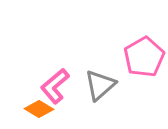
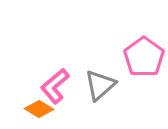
pink pentagon: rotated 6 degrees counterclockwise
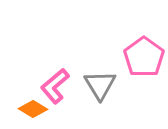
gray triangle: rotated 20 degrees counterclockwise
orange diamond: moved 6 px left
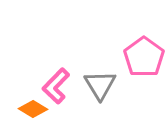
pink L-shape: moved 1 px right; rotated 6 degrees counterclockwise
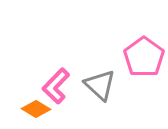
gray triangle: rotated 16 degrees counterclockwise
orange diamond: moved 3 px right
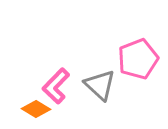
pink pentagon: moved 6 px left, 2 px down; rotated 15 degrees clockwise
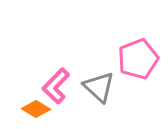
gray triangle: moved 1 px left, 2 px down
